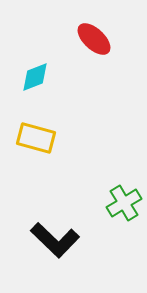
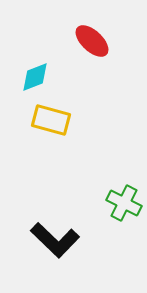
red ellipse: moved 2 px left, 2 px down
yellow rectangle: moved 15 px right, 18 px up
green cross: rotated 32 degrees counterclockwise
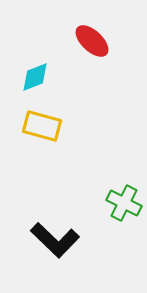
yellow rectangle: moved 9 px left, 6 px down
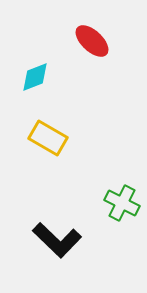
yellow rectangle: moved 6 px right, 12 px down; rotated 15 degrees clockwise
green cross: moved 2 px left
black L-shape: moved 2 px right
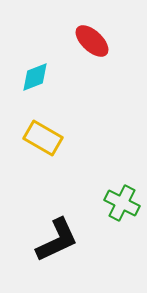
yellow rectangle: moved 5 px left
black L-shape: rotated 69 degrees counterclockwise
